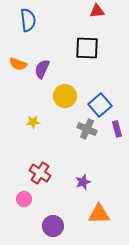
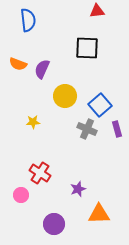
purple star: moved 5 px left, 7 px down
pink circle: moved 3 px left, 4 px up
purple circle: moved 1 px right, 2 px up
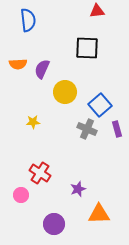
orange semicircle: rotated 24 degrees counterclockwise
yellow circle: moved 4 px up
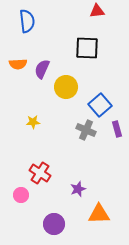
blue semicircle: moved 1 px left, 1 px down
yellow circle: moved 1 px right, 5 px up
gray cross: moved 1 px left, 1 px down
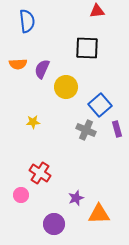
purple star: moved 2 px left, 9 px down
